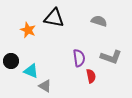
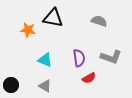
black triangle: moved 1 px left
orange star: rotated 14 degrees counterclockwise
black circle: moved 24 px down
cyan triangle: moved 14 px right, 11 px up
red semicircle: moved 2 px left, 2 px down; rotated 72 degrees clockwise
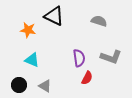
black triangle: moved 1 px right, 2 px up; rotated 15 degrees clockwise
cyan triangle: moved 13 px left
red semicircle: moved 2 px left; rotated 32 degrees counterclockwise
black circle: moved 8 px right
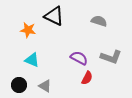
purple semicircle: rotated 54 degrees counterclockwise
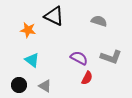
cyan triangle: rotated 14 degrees clockwise
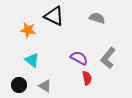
gray semicircle: moved 2 px left, 3 px up
gray L-shape: moved 3 px left, 1 px down; rotated 110 degrees clockwise
red semicircle: rotated 40 degrees counterclockwise
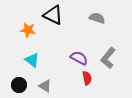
black triangle: moved 1 px left, 1 px up
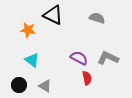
gray L-shape: rotated 75 degrees clockwise
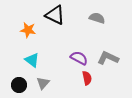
black triangle: moved 2 px right
gray triangle: moved 2 px left, 3 px up; rotated 40 degrees clockwise
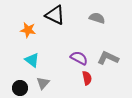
black circle: moved 1 px right, 3 px down
